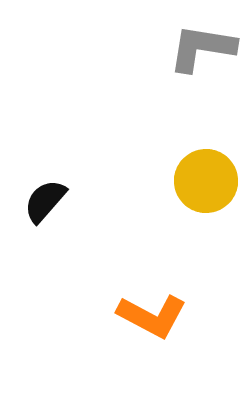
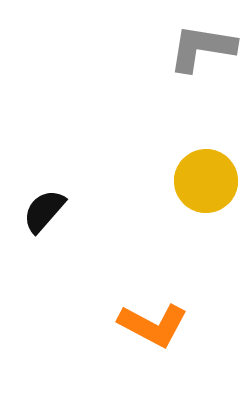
black semicircle: moved 1 px left, 10 px down
orange L-shape: moved 1 px right, 9 px down
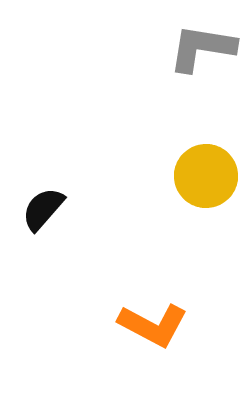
yellow circle: moved 5 px up
black semicircle: moved 1 px left, 2 px up
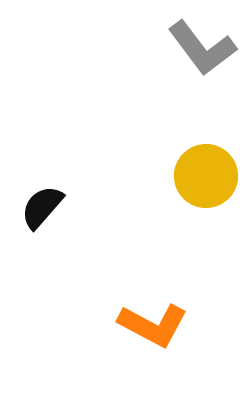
gray L-shape: rotated 136 degrees counterclockwise
black semicircle: moved 1 px left, 2 px up
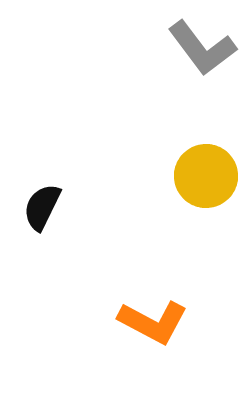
black semicircle: rotated 15 degrees counterclockwise
orange L-shape: moved 3 px up
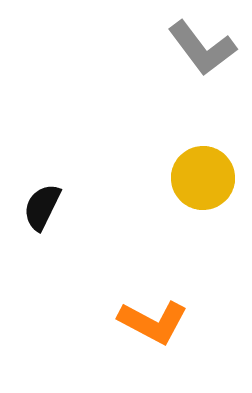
yellow circle: moved 3 px left, 2 px down
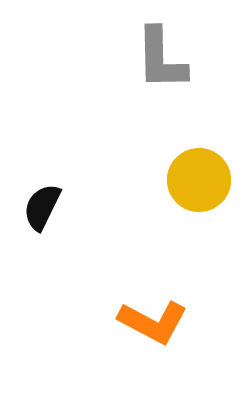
gray L-shape: moved 41 px left, 11 px down; rotated 36 degrees clockwise
yellow circle: moved 4 px left, 2 px down
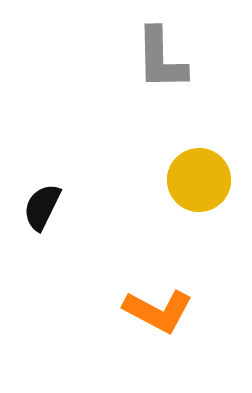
orange L-shape: moved 5 px right, 11 px up
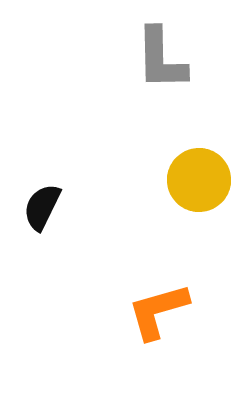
orange L-shape: rotated 136 degrees clockwise
